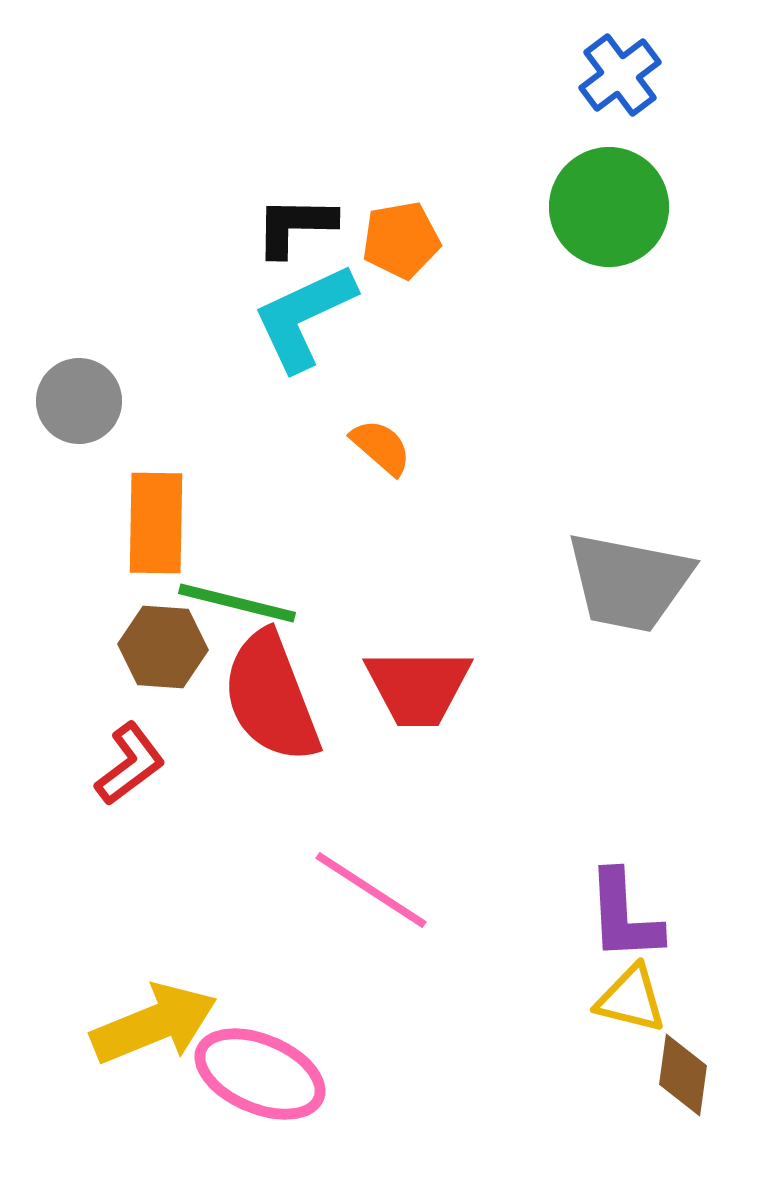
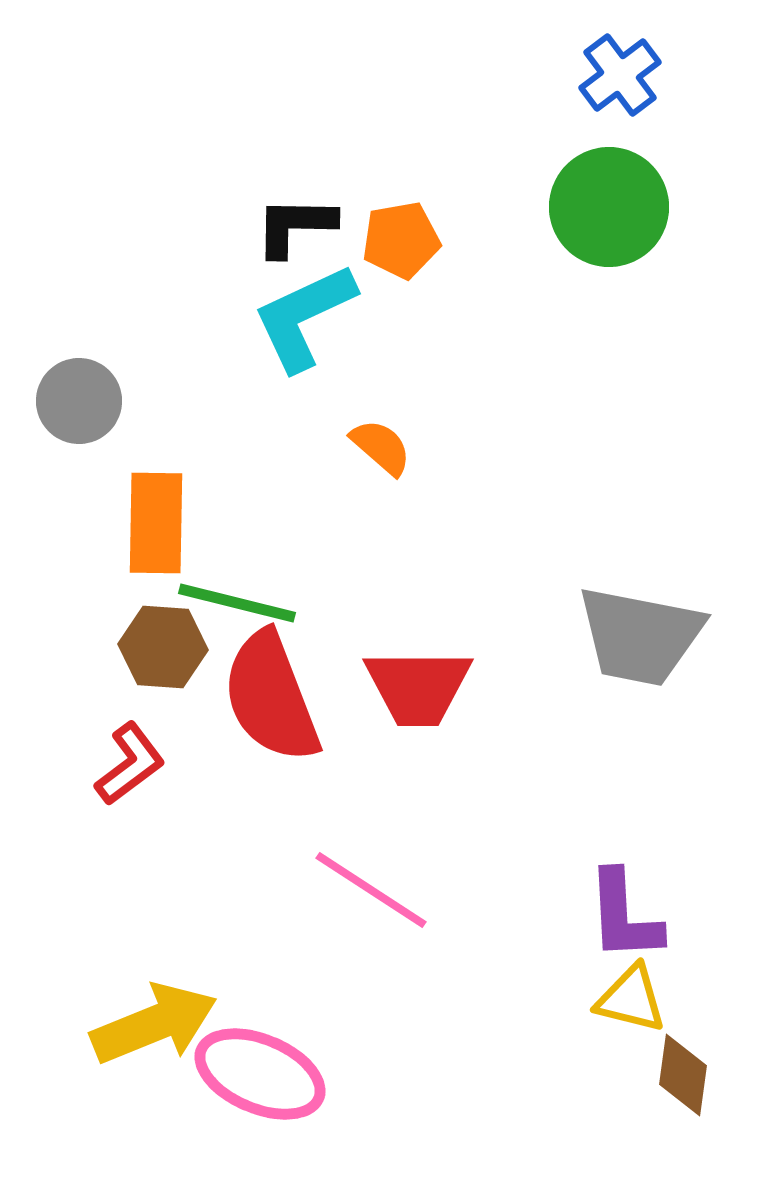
gray trapezoid: moved 11 px right, 54 px down
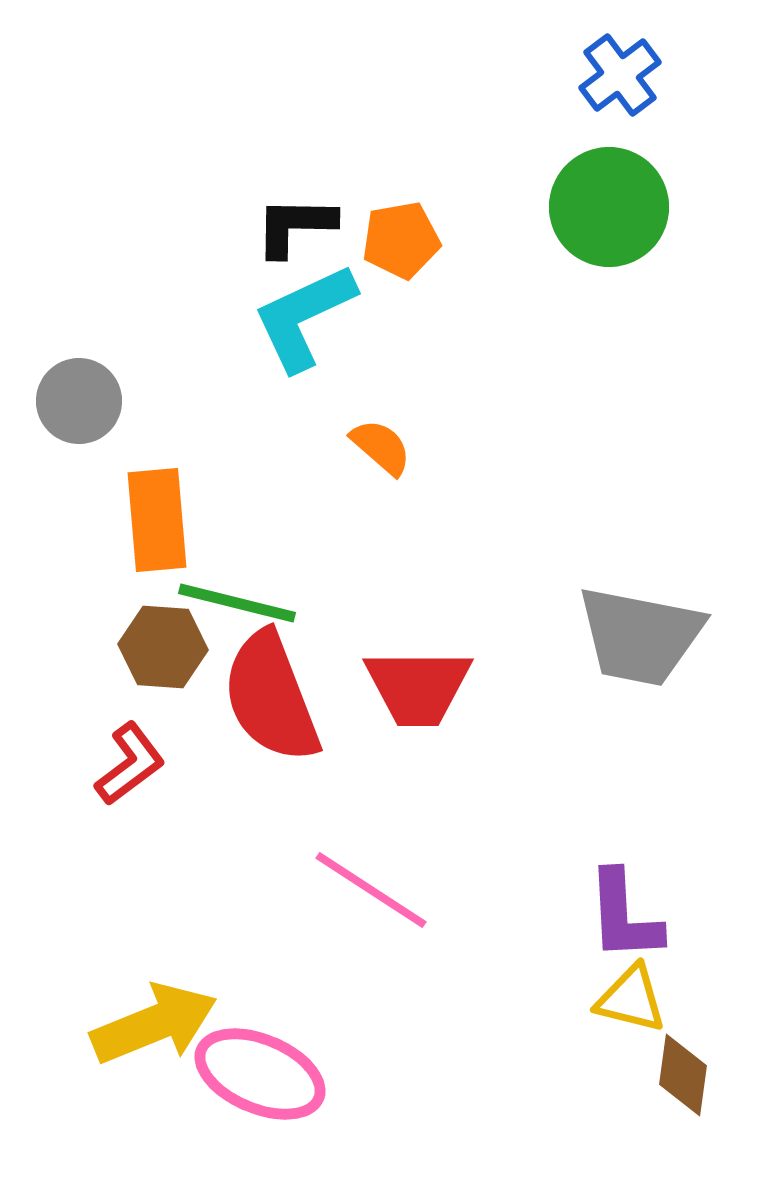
orange rectangle: moved 1 px right, 3 px up; rotated 6 degrees counterclockwise
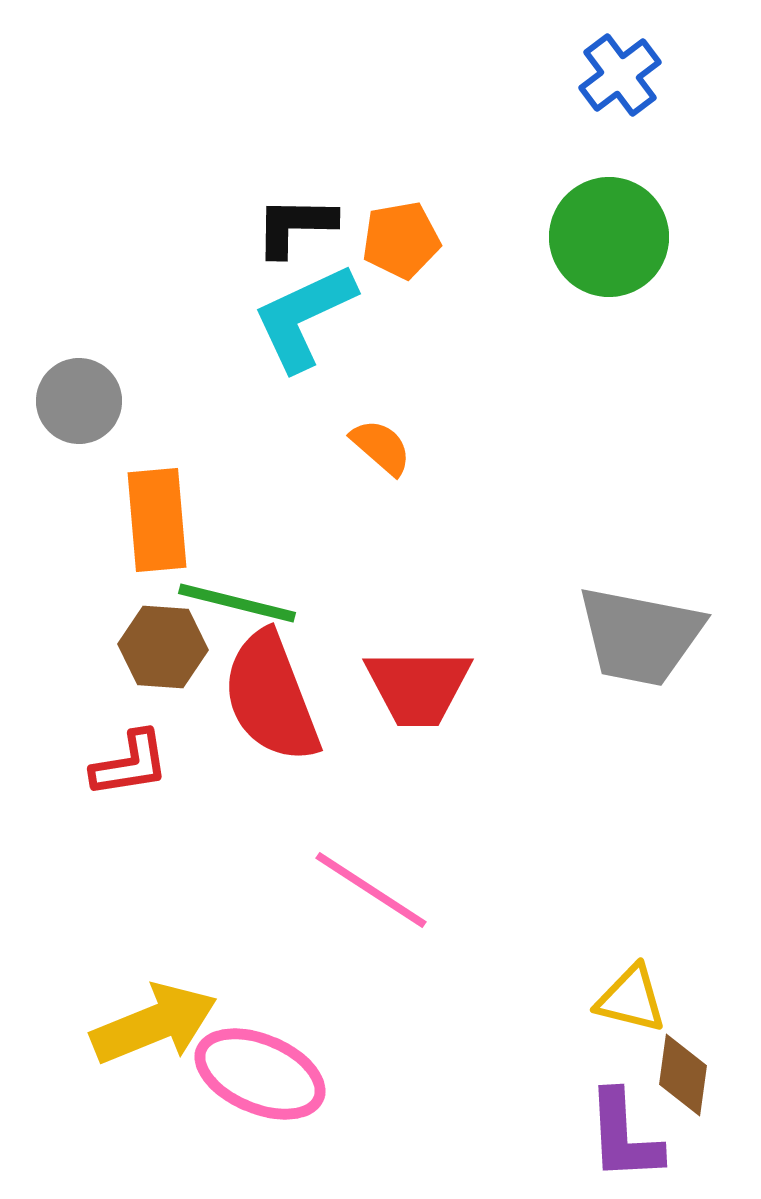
green circle: moved 30 px down
red L-shape: rotated 28 degrees clockwise
purple L-shape: moved 220 px down
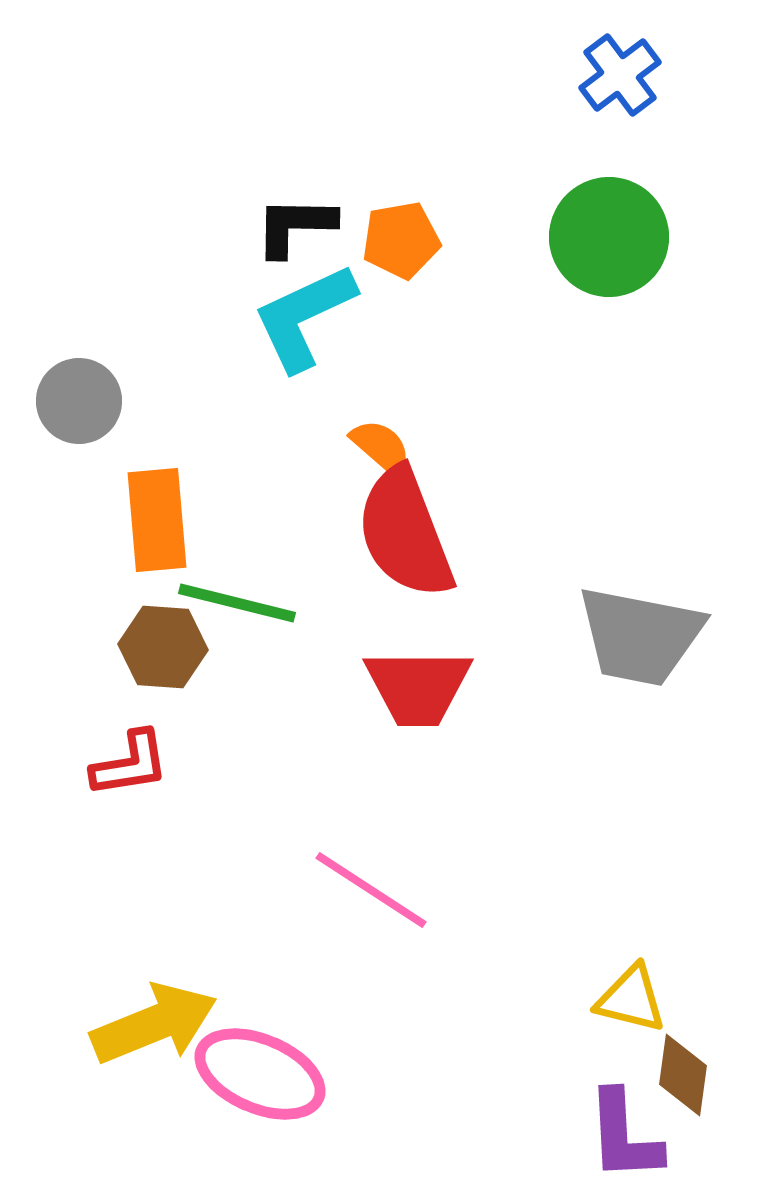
red semicircle: moved 134 px right, 164 px up
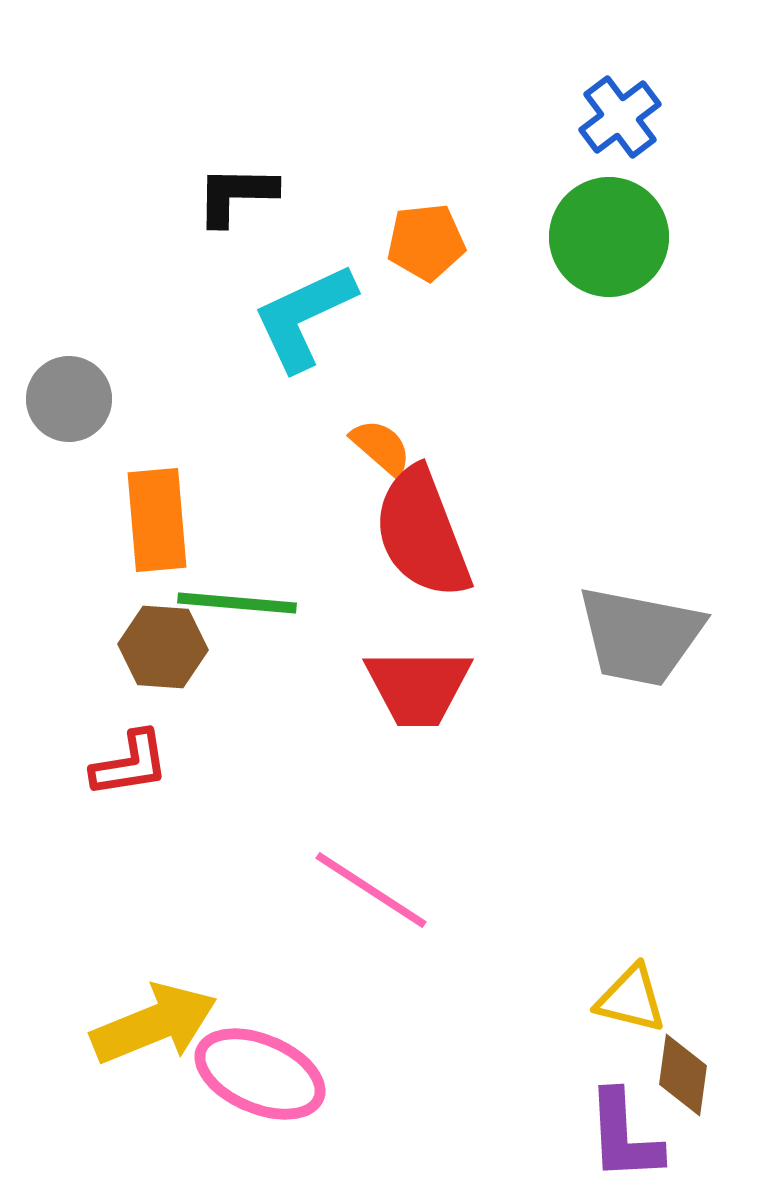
blue cross: moved 42 px down
black L-shape: moved 59 px left, 31 px up
orange pentagon: moved 25 px right, 2 px down; rotated 4 degrees clockwise
gray circle: moved 10 px left, 2 px up
red semicircle: moved 17 px right
green line: rotated 9 degrees counterclockwise
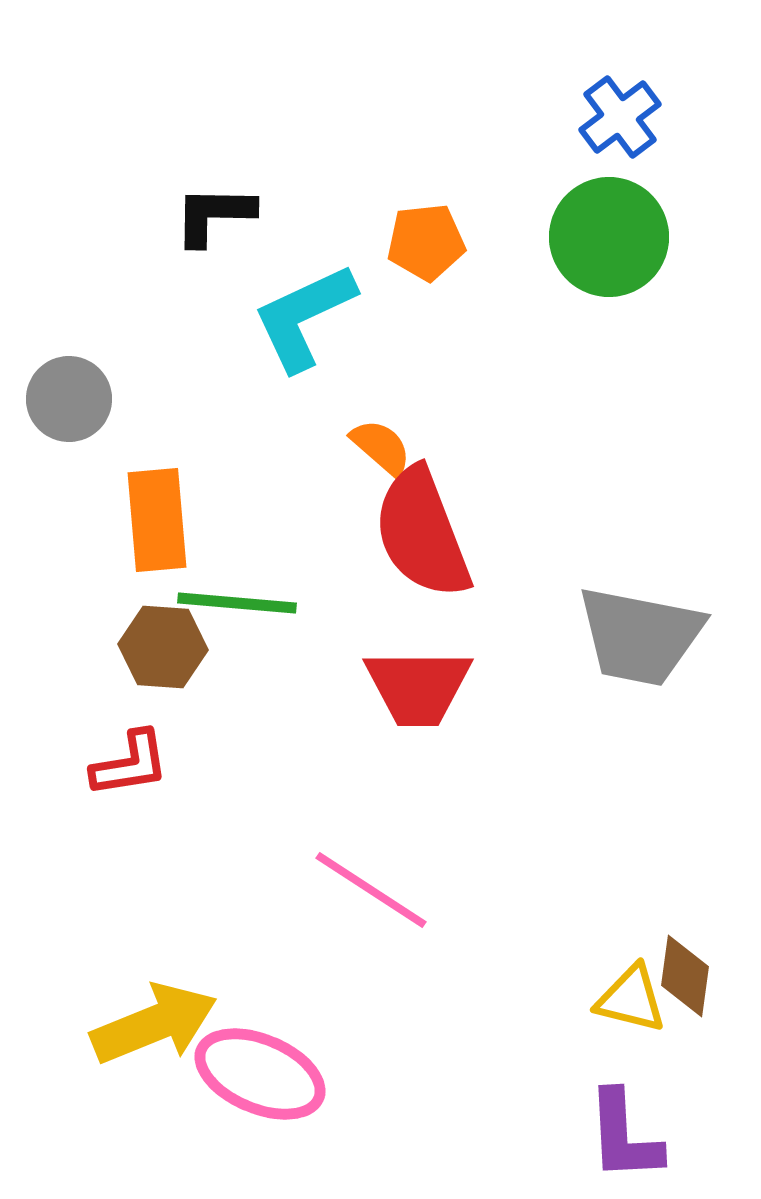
black L-shape: moved 22 px left, 20 px down
brown diamond: moved 2 px right, 99 px up
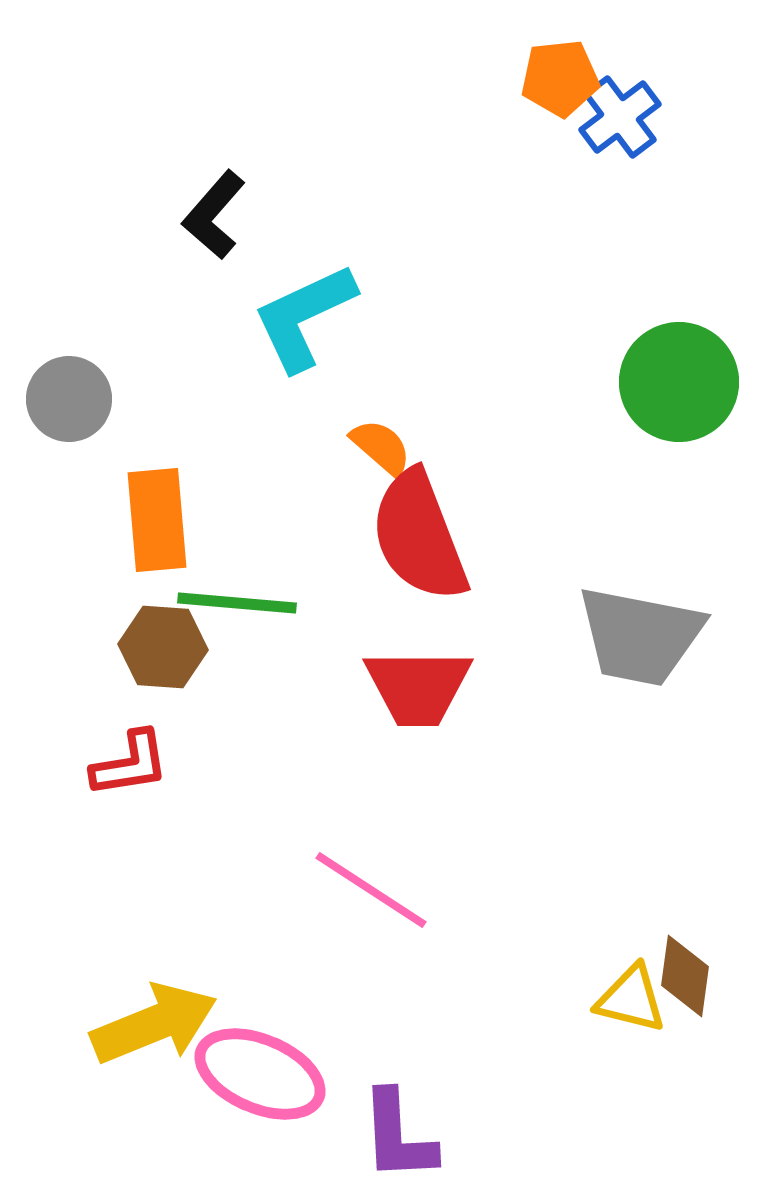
black L-shape: rotated 50 degrees counterclockwise
green circle: moved 70 px right, 145 px down
orange pentagon: moved 134 px right, 164 px up
red semicircle: moved 3 px left, 3 px down
purple L-shape: moved 226 px left
